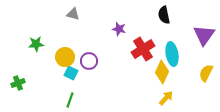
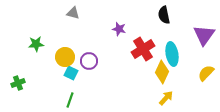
gray triangle: moved 1 px up
yellow semicircle: rotated 18 degrees clockwise
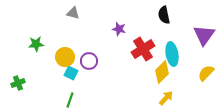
yellow diamond: rotated 20 degrees clockwise
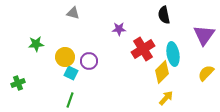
purple star: rotated 16 degrees counterclockwise
cyan ellipse: moved 1 px right
